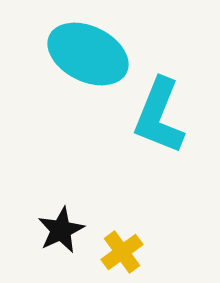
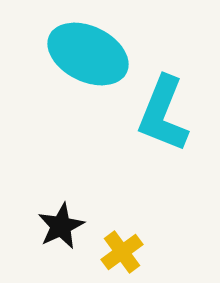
cyan L-shape: moved 4 px right, 2 px up
black star: moved 4 px up
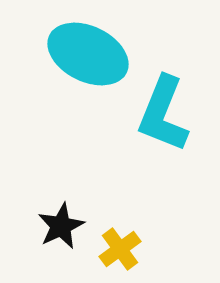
yellow cross: moved 2 px left, 3 px up
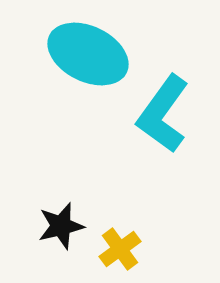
cyan L-shape: rotated 14 degrees clockwise
black star: rotated 12 degrees clockwise
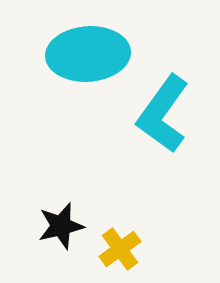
cyan ellipse: rotated 30 degrees counterclockwise
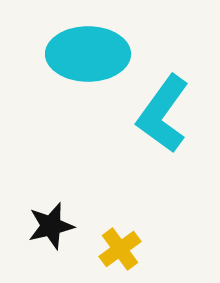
cyan ellipse: rotated 4 degrees clockwise
black star: moved 10 px left
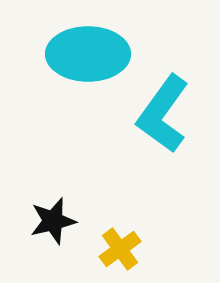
black star: moved 2 px right, 5 px up
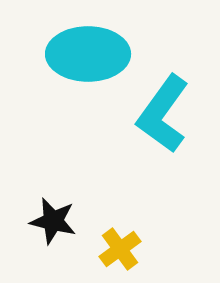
black star: rotated 27 degrees clockwise
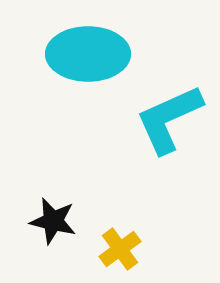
cyan L-shape: moved 6 px right, 5 px down; rotated 30 degrees clockwise
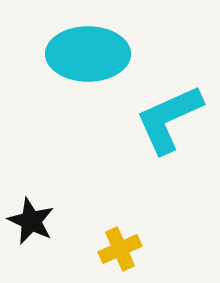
black star: moved 22 px left; rotated 12 degrees clockwise
yellow cross: rotated 12 degrees clockwise
